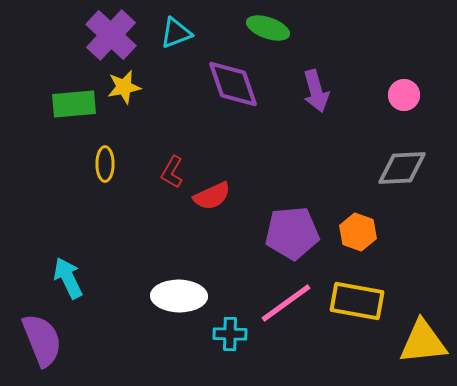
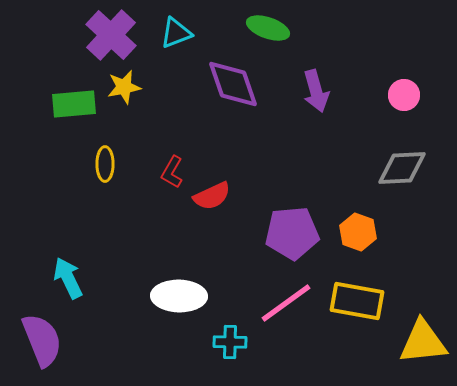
cyan cross: moved 8 px down
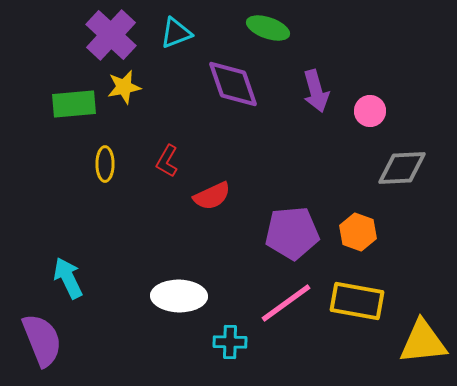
pink circle: moved 34 px left, 16 px down
red L-shape: moved 5 px left, 11 px up
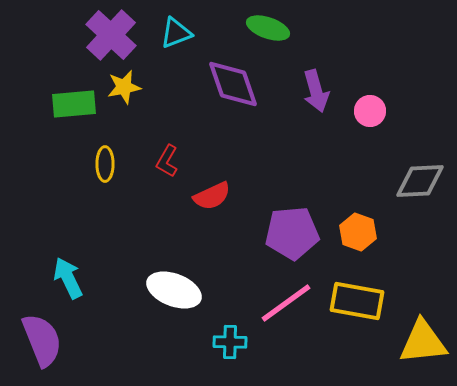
gray diamond: moved 18 px right, 13 px down
white ellipse: moved 5 px left, 6 px up; rotated 20 degrees clockwise
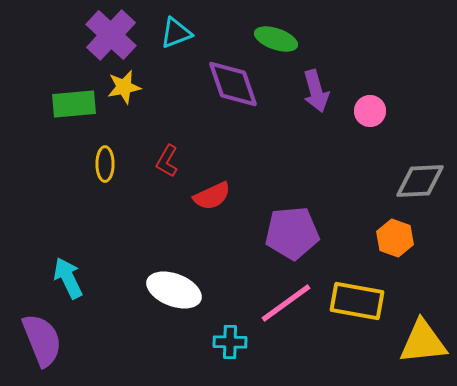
green ellipse: moved 8 px right, 11 px down
orange hexagon: moved 37 px right, 6 px down
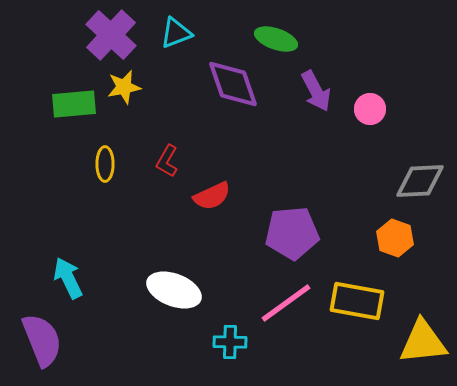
purple arrow: rotated 12 degrees counterclockwise
pink circle: moved 2 px up
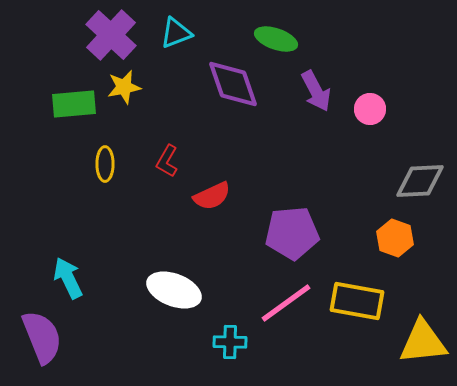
purple semicircle: moved 3 px up
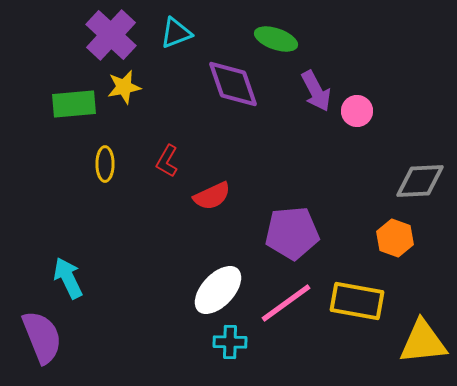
pink circle: moved 13 px left, 2 px down
white ellipse: moved 44 px right; rotated 68 degrees counterclockwise
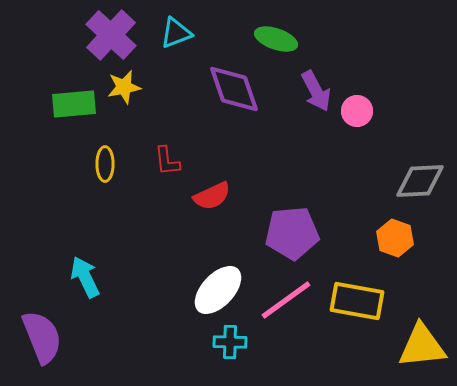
purple diamond: moved 1 px right, 5 px down
red L-shape: rotated 36 degrees counterclockwise
cyan arrow: moved 17 px right, 1 px up
pink line: moved 3 px up
yellow triangle: moved 1 px left, 4 px down
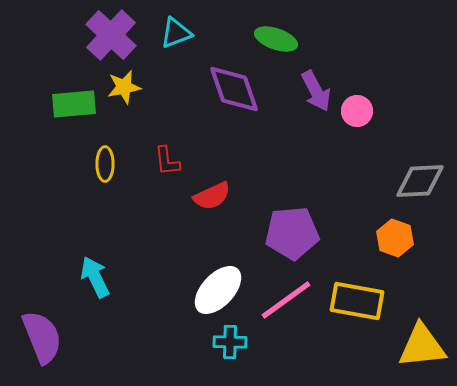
cyan arrow: moved 10 px right
